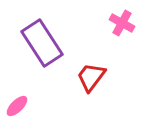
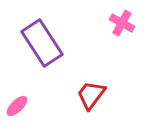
red trapezoid: moved 18 px down
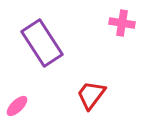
pink cross: rotated 20 degrees counterclockwise
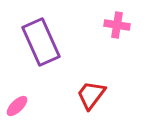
pink cross: moved 5 px left, 2 px down
purple rectangle: moved 1 px left, 1 px up; rotated 9 degrees clockwise
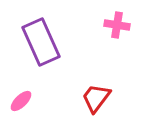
red trapezoid: moved 5 px right, 3 px down
pink ellipse: moved 4 px right, 5 px up
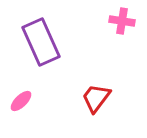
pink cross: moved 5 px right, 4 px up
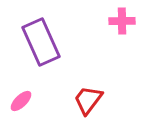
pink cross: rotated 10 degrees counterclockwise
red trapezoid: moved 8 px left, 2 px down
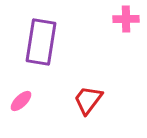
pink cross: moved 4 px right, 2 px up
purple rectangle: rotated 33 degrees clockwise
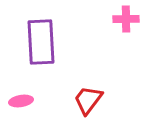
purple rectangle: rotated 12 degrees counterclockwise
pink ellipse: rotated 35 degrees clockwise
